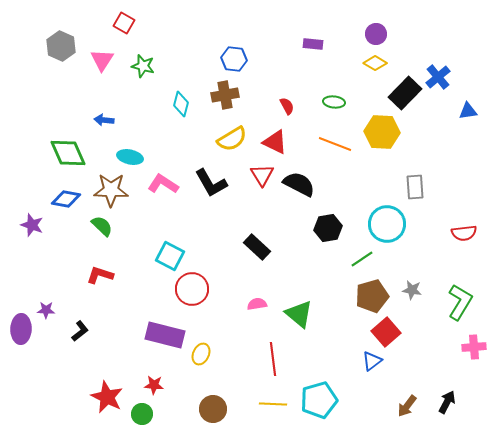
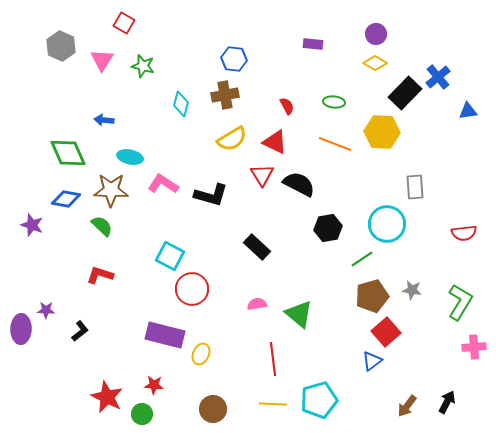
black L-shape at (211, 183): moved 12 px down; rotated 44 degrees counterclockwise
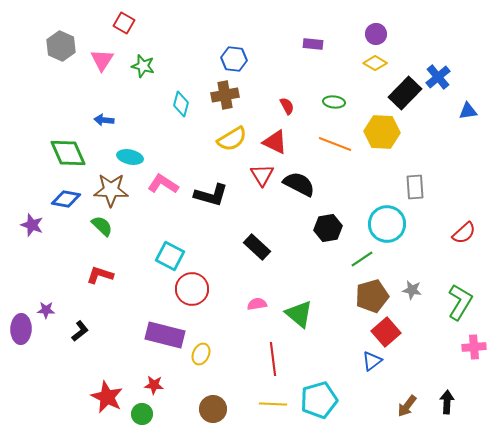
red semicircle at (464, 233): rotated 35 degrees counterclockwise
black arrow at (447, 402): rotated 25 degrees counterclockwise
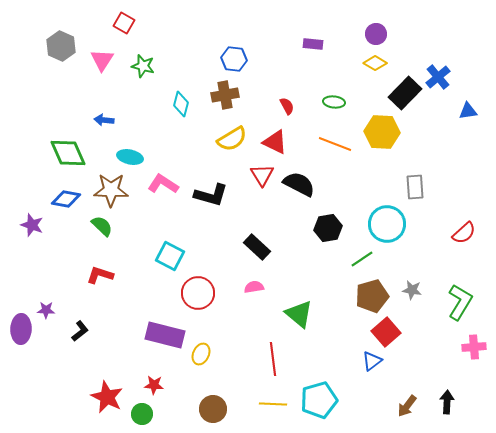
red circle at (192, 289): moved 6 px right, 4 px down
pink semicircle at (257, 304): moved 3 px left, 17 px up
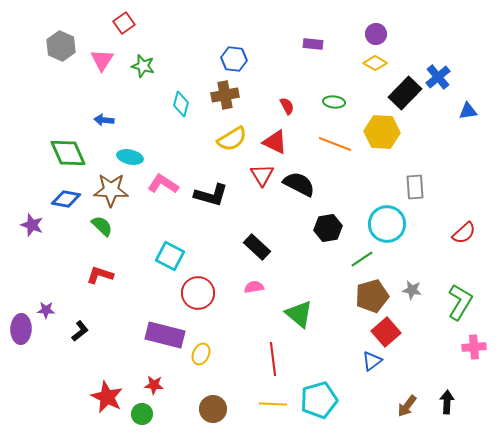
red square at (124, 23): rotated 25 degrees clockwise
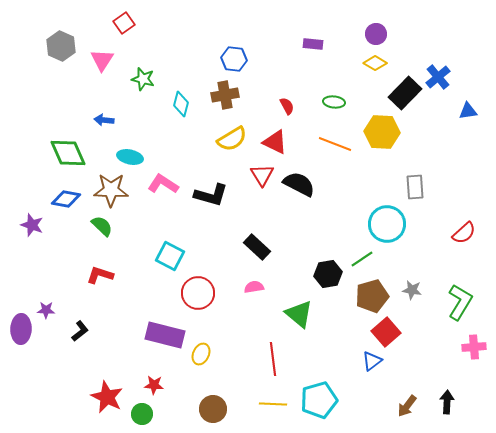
green star at (143, 66): moved 13 px down
black hexagon at (328, 228): moved 46 px down
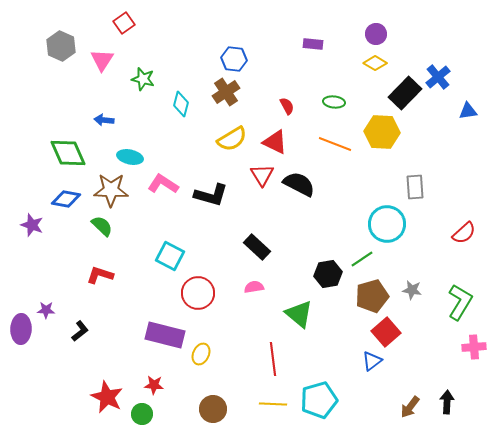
brown cross at (225, 95): moved 1 px right, 3 px up; rotated 24 degrees counterclockwise
brown arrow at (407, 406): moved 3 px right, 1 px down
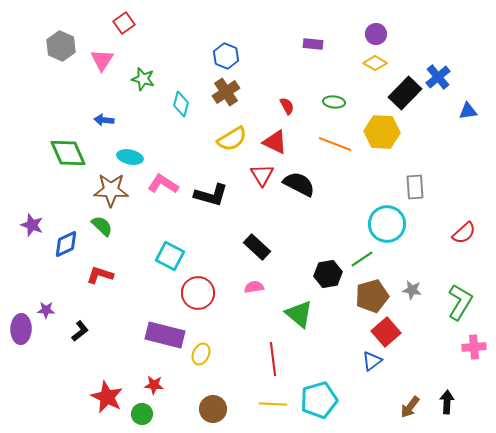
blue hexagon at (234, 59): moved 8 px left, 3 px up; rotated 15 degrees clockwise
blue diamond at (66, 199): moved 45 px down; rotated 36 degrees counterclockwise
